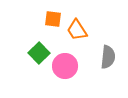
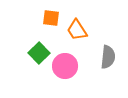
orange square: moved 2 px left, 1 px up
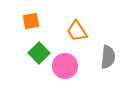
orange square: moved 20 px left, 3 px down; rotated 18 degrees counterclockwise
orange trapezoid: moved 1 px down
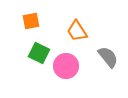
green square: rotated 20 degrees counterclockwise
gray semicircle: rotated 45 degrees counterclockwise
pink circle: moved 1 px right
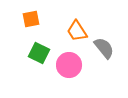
orange square: moved 2 px up
gray semicircle: moved 4 px left, 9 px up
pink circle: moved 3 px right, 1 px up
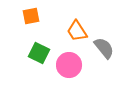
orange square: moved 3 px up
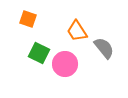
orange square: moved 3 px left, 3 px down; rotated 30 degrees clockwise
pink circle: moved 4 px left, 1 px up
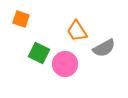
orange square: moved 7 px left
gray semicircle: rotated 100 degrees clockwise
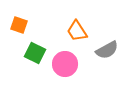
orange square: moved 2 px left, 6 px down
gray semicircle: moved 3 px right, 2 px down
green square: moved 4 px left
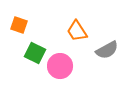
pink circle: moved 5 px left, 2 px down
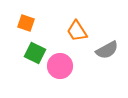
orange square: moved 7 px right, 2 px up
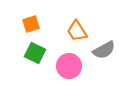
orange square: moved 5 px right, 1 px down; rotated 36 degrees counterclockwise
gray semicircle: moved 3 px left
pink circle: moved 9 px right
